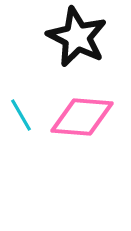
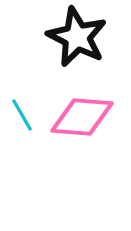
cyan line: moved 1 px right
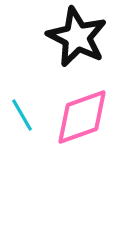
pink diamond: rotated 24 degrees counterclockwise
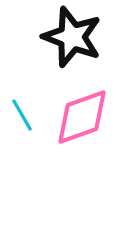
black star: moved 5 px left; rotated 6 degrees counterclockwise
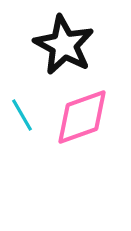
black star: moved 8 px left, 8 px down; rotated 8 degrees clockwise
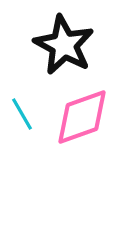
cyan line: moved 1 px up
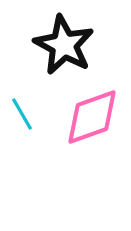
pink diamond: moved 10 px right
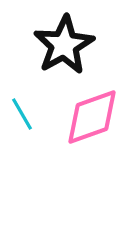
black star: rotated 14 degrees clockwise
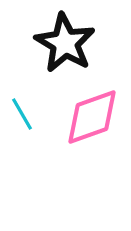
black star: moved 1 px right, 2 px up; rotated 12 degrees counterclockwise
